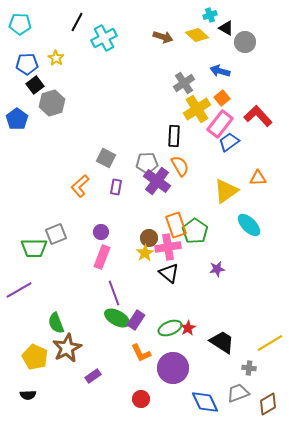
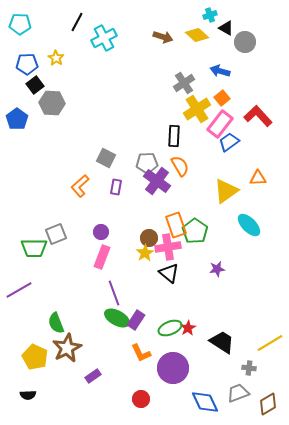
gray hexagon at (52, 103): rotated 20 degrees clockwise
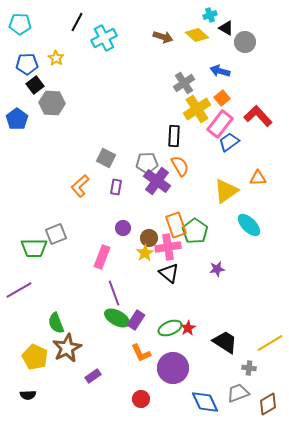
purple circle at (101, 232): moved 22 px right, 4 px up
black trapezoid at (222, 342): moved 3 px right
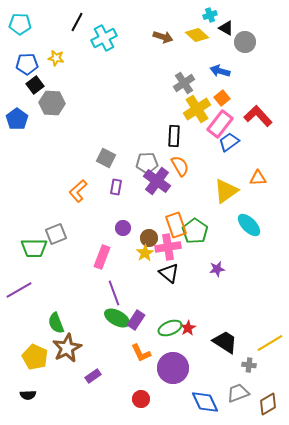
yellow star at (56, 58): rotated 21 degrees counterclockwise
orange L-shape at (80, 186): moved 2 px left, 5 px down
gray cross at (249, 368): moved 3 px up
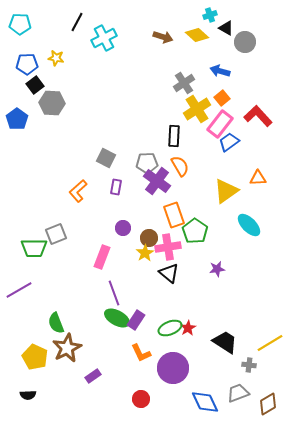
orange rectangle at (176, 225): moved 2 px left, 10 px up
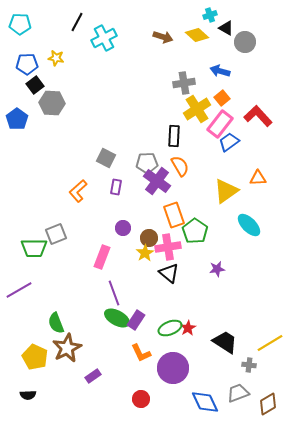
gray cross at (184, 83): rotated 25 degrees clockwise
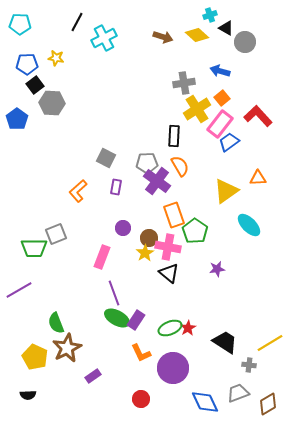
pink cross at (168, 247): rotated 20 degrees clockwise
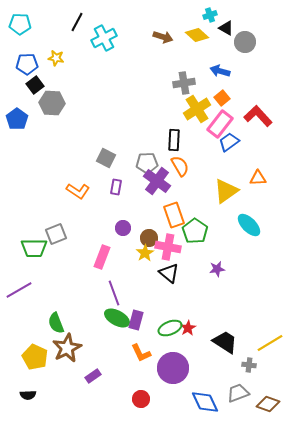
black rectangle at (174, 136): moved 4 px down
orange L-shape at (78, 191): rotated 105 degrees counterclockwise
purple rectangle at (136, 320): rotated 18 degrees counterclockwise
brown diamond at (268, 404): rotated 50 degrees clockwise
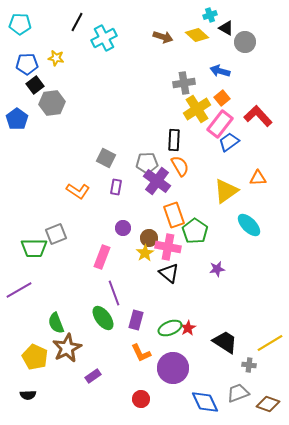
gray hexagon at (52, 103): rotated 10 degrees counterclockwise
green ellipse at (117, 318): moved 14 px left; rotated 25 degrees clockwise
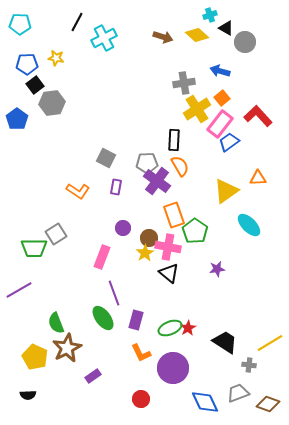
gray square at (56, 234): rotated 10 degrees counterclockwise
